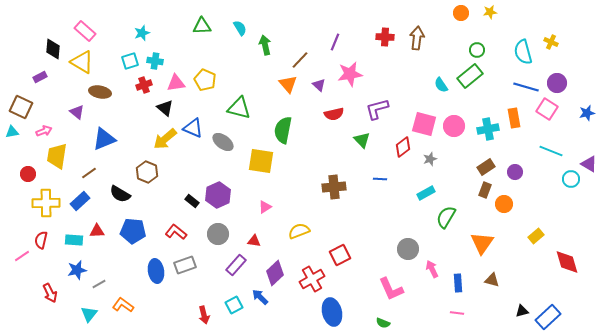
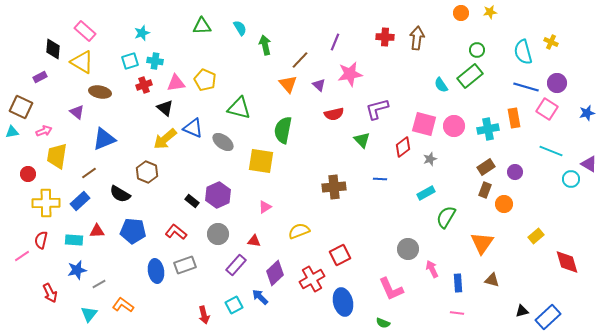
blue ellipse at (332, 312): moved 11 px right, 10 px up
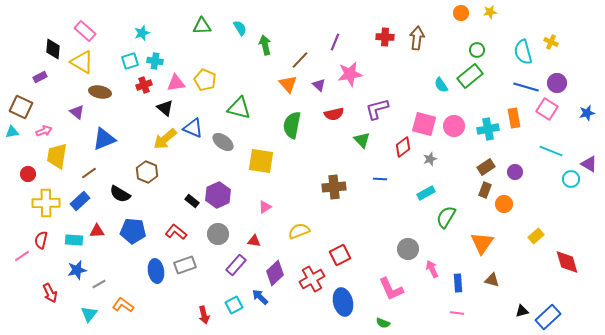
green semicircle at (283, 130): moved 9 px right, 5 px up
